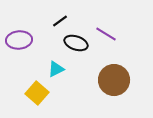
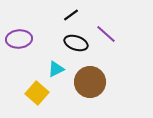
black line: moved 11 px right, 6 px up
purple line: rotated 10 degrees clockwise
purple ellipse: moved 1 px up
brown circle: moved 24 px left, 2 px down
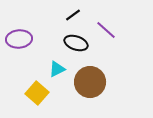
black line: moved 2 px right
purple line: moved 4 px up
cyan triangle: moved 1 px right
